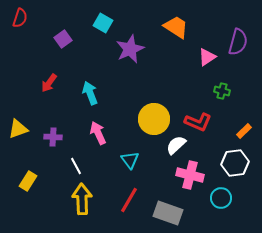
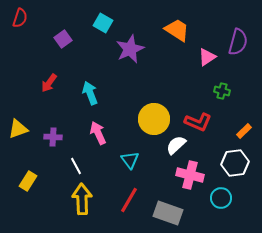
orange trapezoid: moved 1 px right, 3 px down
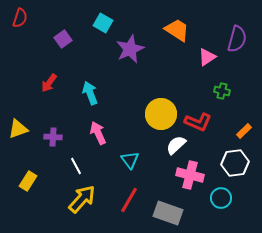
purple semicircle: moved 1 px left, 3 px up
yellow circle: moved 7 px right, 5 px up
yellow arrow: rotated 44 degrees clockwise
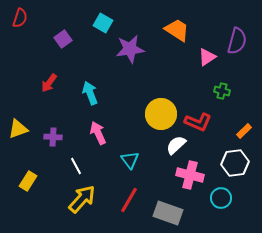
purple semicircle: moved 2 px down
purple star: rotated 16 degrees clockwise
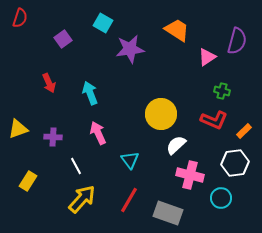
red arrow: rotated 60 degrees counterclockwise
red L-shape: moved 16 px right, 2 px up
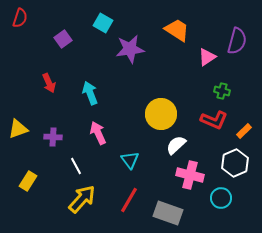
white hexagon: rotated 16 degrees counterclockwise
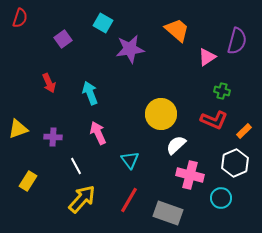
orange trapezoid: rotated 8 degrees clockwise
